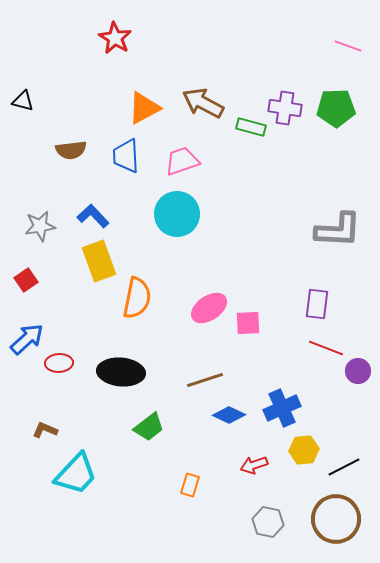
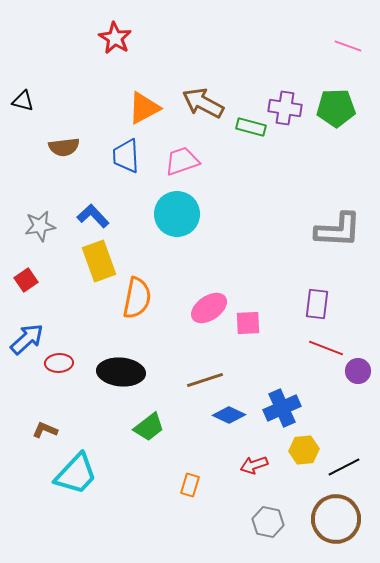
brown semicircle: moved 7 px left, 3 px up
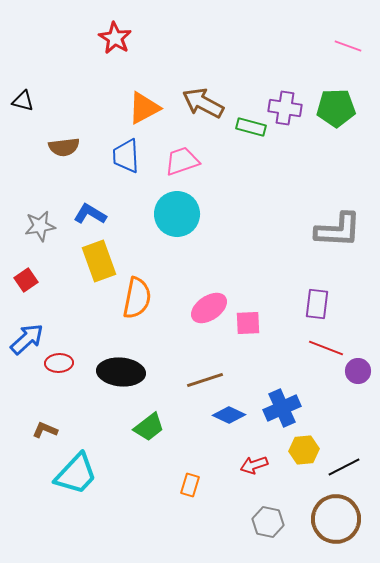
blue L-shape: moved 3 px left, 2 px up; rotated 16 degrees counterclockwise
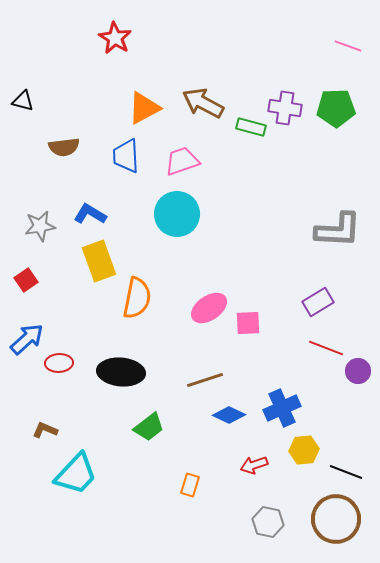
purple rectangle: moved 1 px right, 2 px up; rotated 52 degrees clockwise
black line: moved 2 px right, 5 px down; rotated 48 degrees clockwise
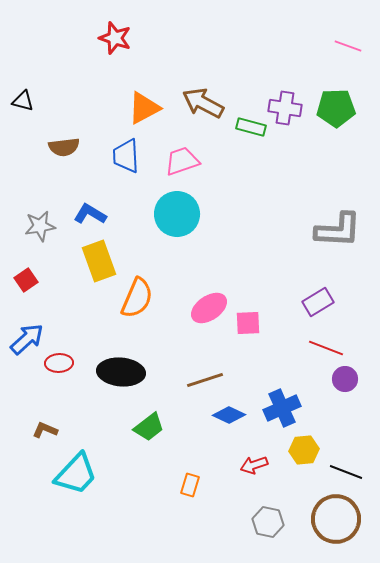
red star: rotated 12 degrees counterclockwise
orange semicircle: rotated 12 degrees clockwise
purple circle: moved 13 px left, 8 px down
